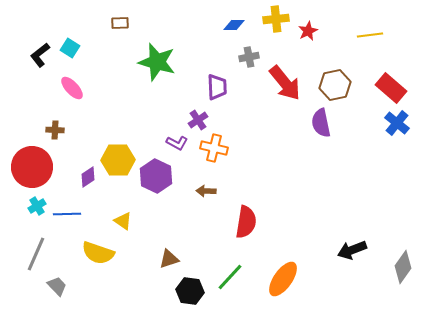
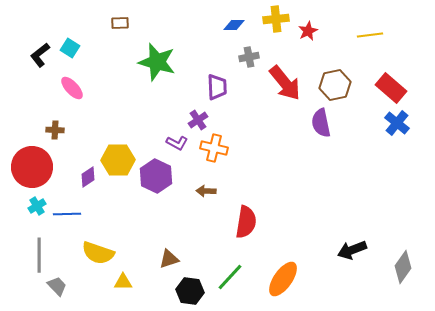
yellow triangle: moved 61 px down; rotated 36 degrees counterclockwise
gray line: moved 3 px right, 1 px down; rotated 24 degrees counterclockwise
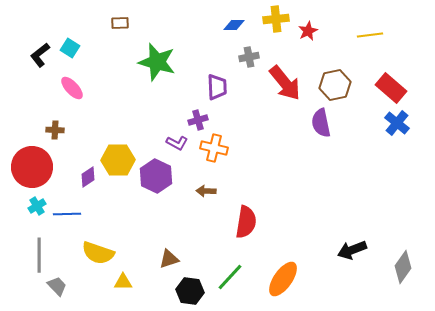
purple cross: rotated 18 degrees clockwise
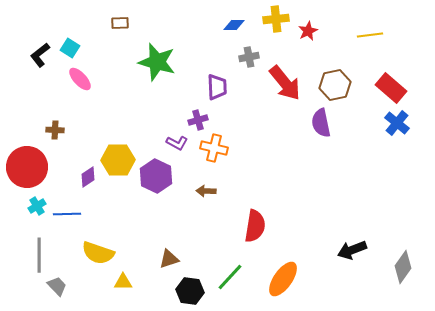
pink ellipse: moved 8 px right, 9 px up
red circle: moved 5 px left
red semicircle: moved 9 px right, 4 px down
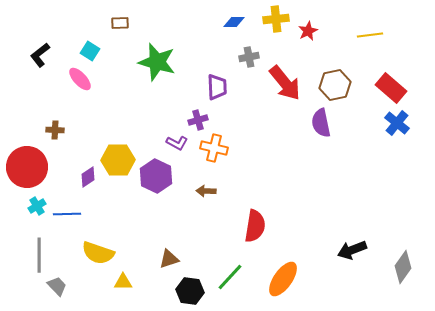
blue diamond: moved 3 px up
cyan square: moved 20 px right, 3 px down
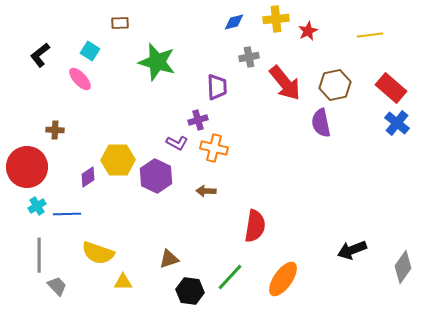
blue diamond: rotated 15 degrees counterclockwise
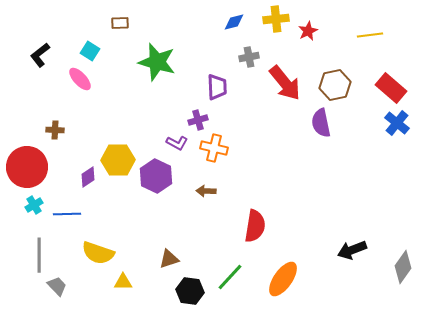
cyan cross: moved 3 px left, 1 px up
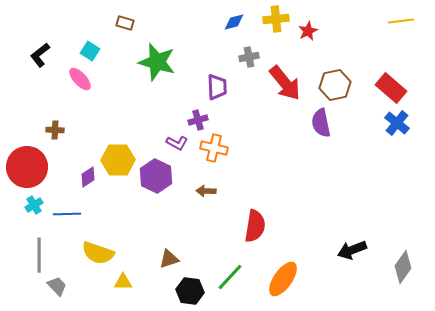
brown rectangle: moved 5 px right; rotated 18 degrees clockwise
yellow line: moved 31 px right, 14 px up
